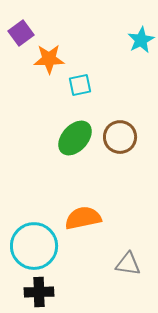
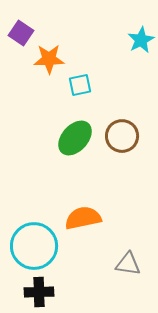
purple square: rotated 20 degrees counterclockwise
brown circle: moved 2 px right, 1 px up
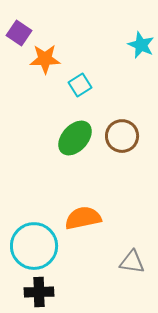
purple square: moved 2 px left
cyan star: moved 5 px down; rotated 20 degrees counterclockwise
orange star: moved 4 px left
cyan square: rotated 20 degrees counterclockwise
gray triangle: moved 4 px right, 2 px up
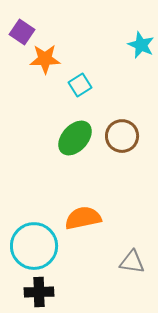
purple square: moved 3 px right, 1 px up
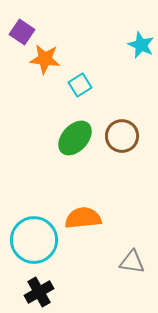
orange star: rotated 8 degrees clockwise
orange semicircle: rotated 6 degrees clockwise
cyan circle: moved 6 px up
black cross: rotated 28 degrees counterclockwise
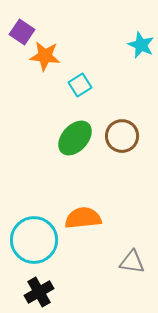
orange star: moved 3 px up
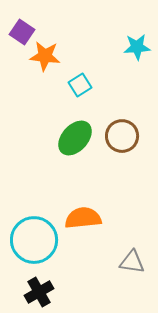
cyan star: moved 4 px left, 2 px down; rotated 28 degrees counterclockwise
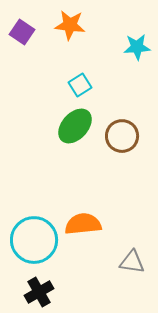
orange star: moved 25 px right, 31 px up
green ellipse: moved 12 px up
orange semicircle: moved 6 px down
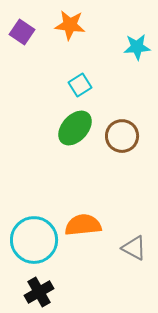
green ellipse: moved 2 px down
orange semicircle: moved 1 px down
gray triangle: moved 2 px right, 14 px up; rotated 20 degrees clockwise
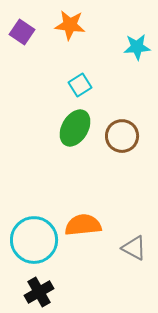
green ellipse: rotated 12 degrees counterclockwise
